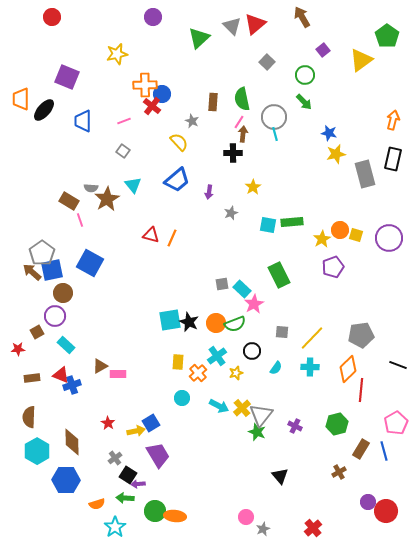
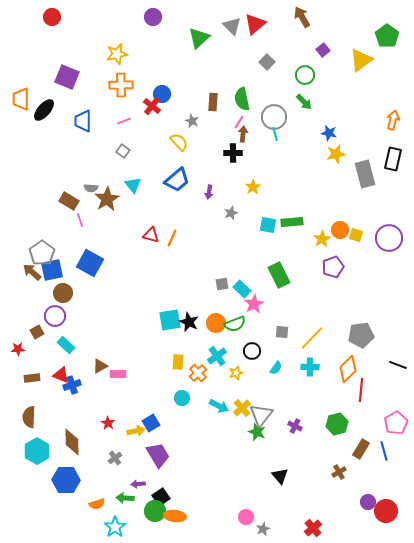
orange cross at (145, 85): moved 24 px left
black square at (128, 475): moved 33 px right, 22 px down; rotated 24 degrees clockwise
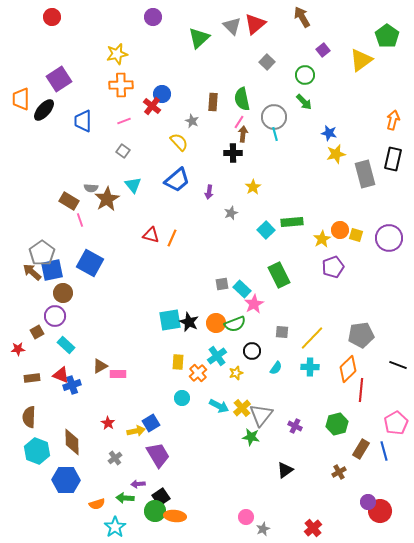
purple square at (67, 77): moved 8 px left, 2 px down; rotated 35 degrees clockwise
cyan square at (268, 225): moved 2 px left, 5 px down; rotated 36 degrees clockwise
green star at (257, 432): moved 6 px left, 5 px down; rotated 12 degrees counterclockwise
cyan hexagon at (37, 451): rotated 10 degrees counterclockwise
black triangle at (280, 476): moved 5 px right, 6 px up; rotated 36 degrees clockwise
red circle at (386, 511): moved 6 px left
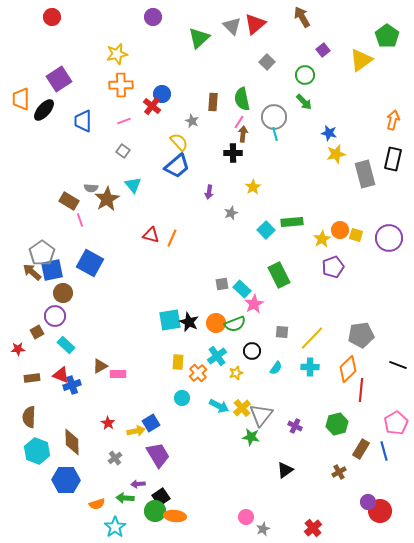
blue trapezoid at (177, 180): moved 14 px up
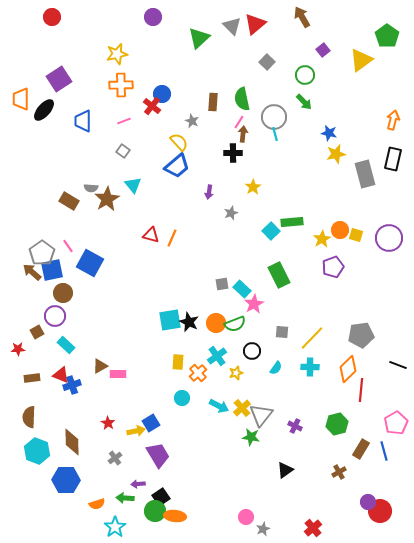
pink line at (80, 220): moved 12 px left, 26 px down; rotated 16 degrees counterclockwise
cyan square at (266, 230): moved 5 px right, 1 px down
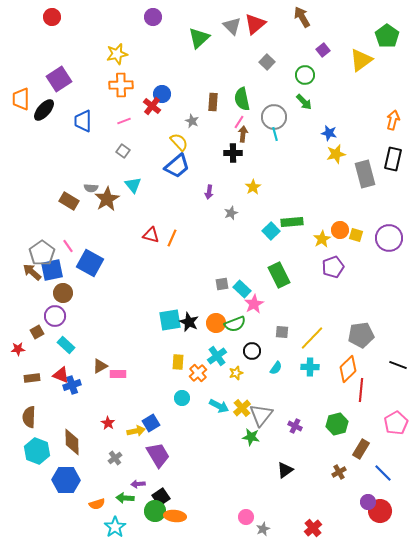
blue line at (384, 451): moved 1 px left, 22 px down; rotated 30 degrees counterclockwise
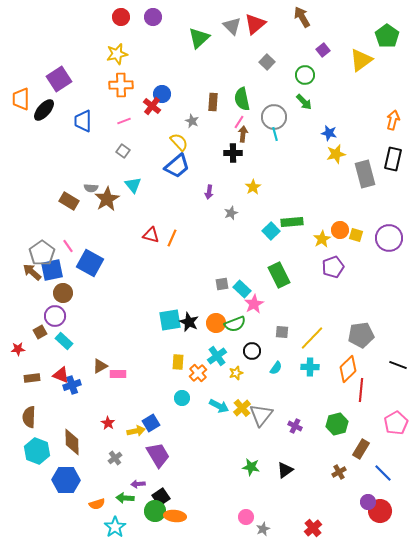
red circle at (52, 17): moved 69 px right
brown square at (37, 332): moved 3 px right
cyan rectangle at (66, 345): moved 2 px left, 4 px up
green star at (251, 437): moved 30 px down
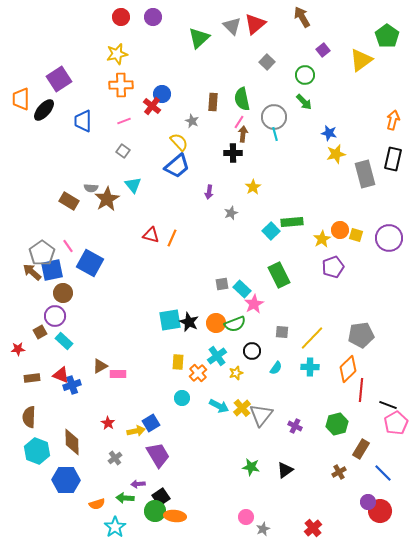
black line at (398, 365): moved 10 px left, 40 px down
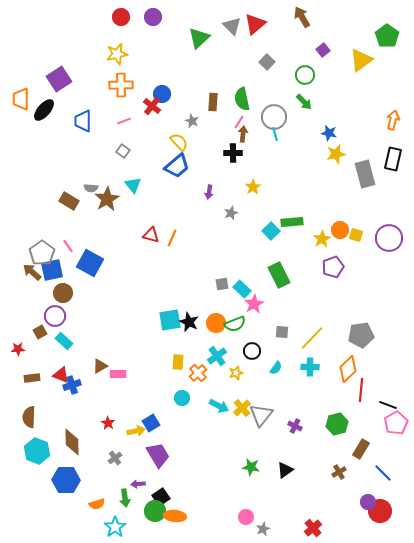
green arrow at (125, 498): rotated 102 degrees counterclockwise
